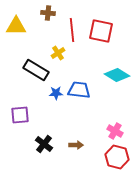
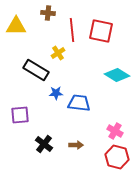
blue trapezoid: moved 13 px down
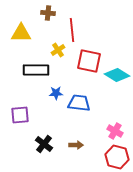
yellow triangle: moved 5 px right, 7 px down
red square: moved 12 px left, 30 px down
yellow cross: moved 3 px up
black rectangle: rotated 30 degrees counterclockwise
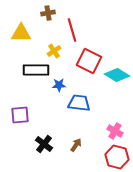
brown cross: rotated 16 degrees counterclockwise
red line: rotated 10 degrees counterclockwise
yellow cross: moved 4 px left, 1 px down
red square: rotated 15 degrees clockwise
blue star: moved 3 px right, 8 px up
brown arrow: rotated 56 degrees counterclockwise
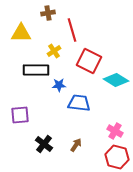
cyan diamond: moved 1 px left, 5 px down
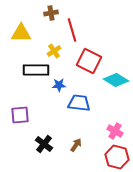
brown cross: moved 3 px right
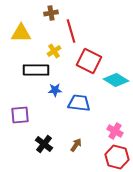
red line: moved 1 px left, 1 px down
blue star: moved 4 px left, 5 px down
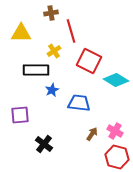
blue star: moved 3 px left; rotated 24 degrees counterclockwise
brown arrow: moved 16 px right, 11 px up
